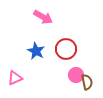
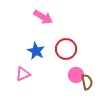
pink triangle: moved 8 px right, 4 px up
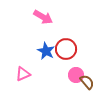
blue star: moved 10 px right
brown semicircle: rotated 28 degrees counterclockwise
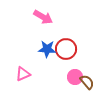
blue star: moved 1 px right, 2 px up; rotated 24 degrees counterclockwise
pink circle: moved 1 px left, 2 px down
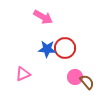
red circle: moved 1 px left, 1 px up
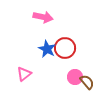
pink arrow: rotated 18 degrees counterclockwise
blue star: rotated 24 degrees clockwise
pink triangle: moved 1 px right; rotated 14 degrees counterclockwise
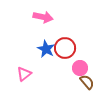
blue star: moved 1 px left
pink circle: moved 5 px right, 9 px up
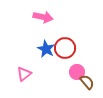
pink circle: moved 3 px left, 4 px down
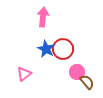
pink arrow: rotated 96 degrees counterclockwise
red circle: moved 2 px left, 1 px down
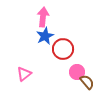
blue star: moved 1 px left, 13 px up; rotated 18 degrees clockwise
